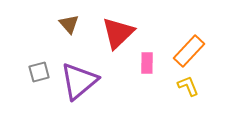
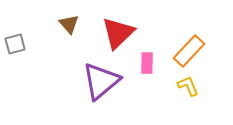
gray square: moved 24 px left, 28 px up
purple triangle: moved 22 px right
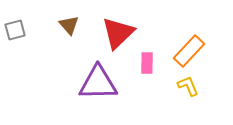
brown triangle: moved 1 px down
gray square: moved 14 px up
purple triangle: moved 3 px left, 2 px down; rotated 39 degrees clockwise
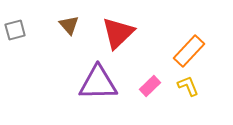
pink rectangle: moved 3 px right, 23 px down; rotated 45 degrees clockwise
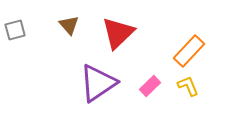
purple triangle: rotated 33 degrees counterclockwise
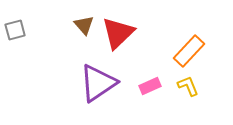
brown triangle: moved 15 px right
pink rectangle: rotated 20 degrees clockwise
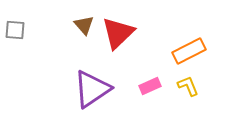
gray square: rotated 20 degrees clockwise
orange rectangle: rotated 20 degrees clockwise
purple triangle: moved 6 px left, 6 px down
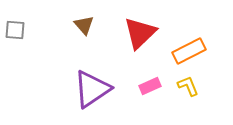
red triangle: moved 22 px right
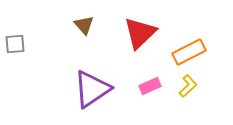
gray square: moved 14 px down; rotated 10 degrees counterclockwise
orange rectangle: moved 1 px down
yellow L-shape: rotated 70 degrees clockwise
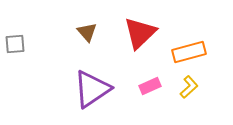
brown triangle: moved 3 px right, 7 px down
orange rectangle: rotated 12 degrees clockwise
yellow L-shape: moved 1 px right, 1 px down
